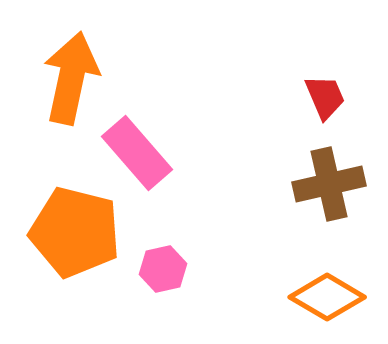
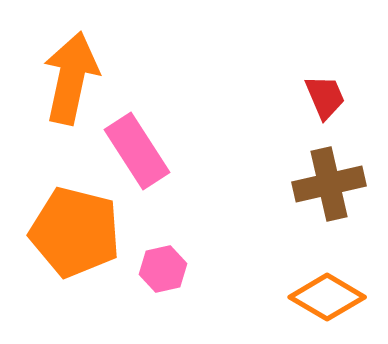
pink rectangle: moved 2 px up; rotated 8 degrees clockwise
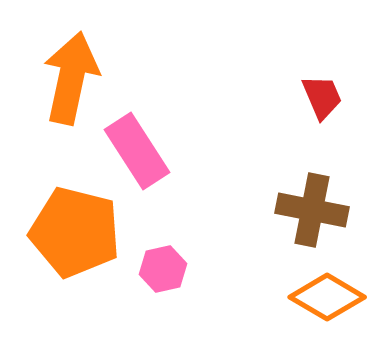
red trapezoid: moved 3 px left
brown cross: moved 17 px left, 26 px down; rotated 24 degrees clockwise
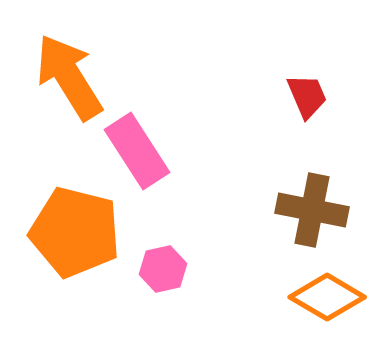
orange arrow: moved 2 px left, 1 px up; rotated 44 degrees counterclockwise
red trapezoid: moved 15 px left, 1 px up
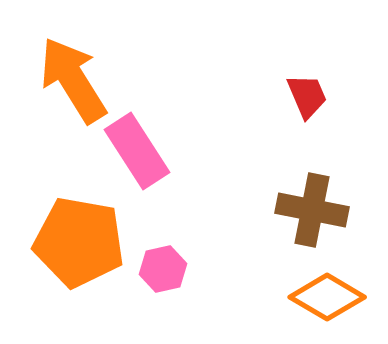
orange arrow: moved 4 px right, 3 px down
orange pentagon: moved 4 px right, 10 px down; rotated 4 degrees counterclockwise
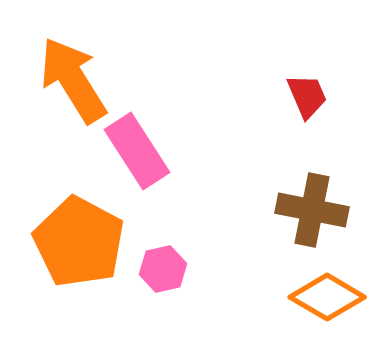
orange pentagon: rotated 18 degrees clockwise
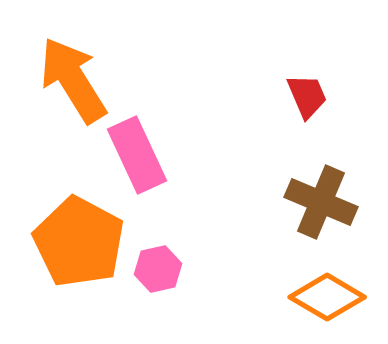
pink rectangle: moved 4 px down; rotated 8 degrees clockwise
brown cross: moved 9 px right, 8 px up; rotated 12 degrees clockwise
pink hexagon: moved 5 px left
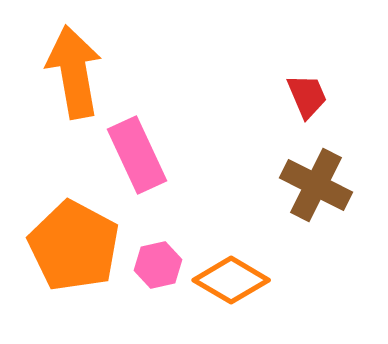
orange arrow: moved 1 px right, 8 px up; rotated 22 degrees clockwise
brown cross: moved 5 px left, 17 px up; rotated 4 degrees clockwise
orange pentagon: moved 5 px left, 4 px down
pink hexagon: moved 4 px up
orange diamond: moved 96 px left, 17 px up
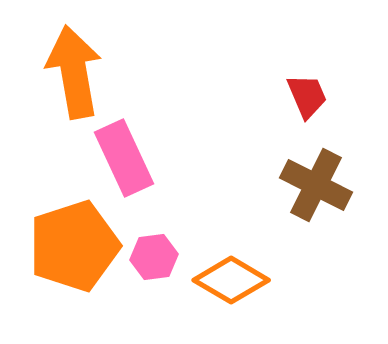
pink rectangle: moved 13 px left, 3 px down
orange pentagon: rotated 26 degrees clockwise
pink hexagon: moved 4 px left, 8 px up; rotated 6 degrees clockwise
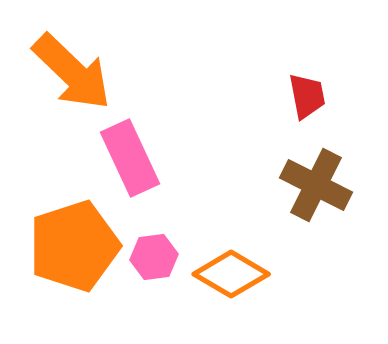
orange arrow: moved 2 px left; rotated 144 degrees clockwise
red trapezoid: rotated 12 degrees clockwise
pink rectangle: moved 6 px right
orange diamond: moved 6 px up
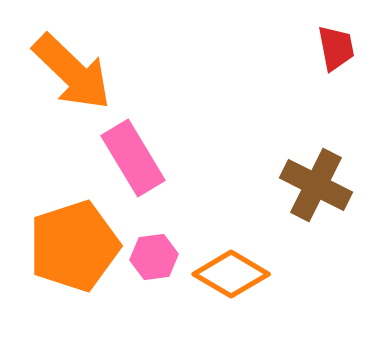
red trapezoid: moved 29 px right, 48 px up
pink rectangle: moved 3 px right; rotated 6 degrees counterclockwise
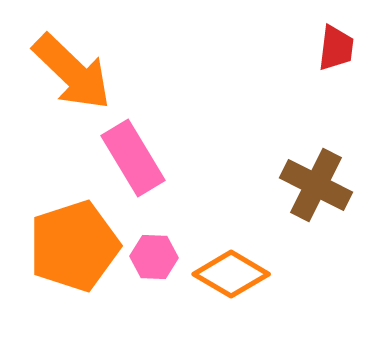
red trapezoid: rotated 18 degrees clockwise
pink hexagon: rotated 9 degrees clockwise
